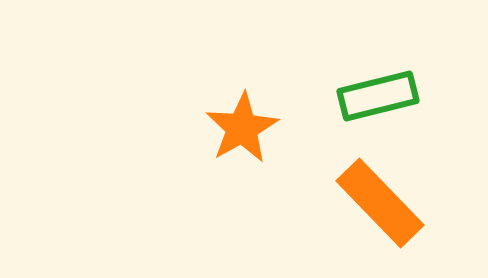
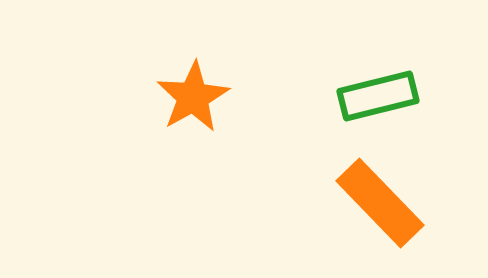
orange star: moved 49 px left, 31 px up
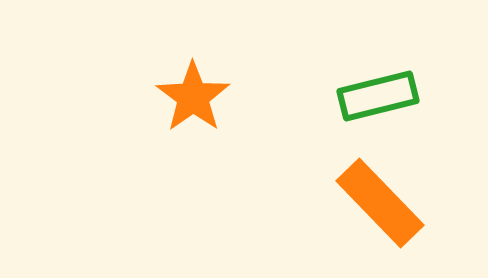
orange star: rotated 6 degrees counterclockwise
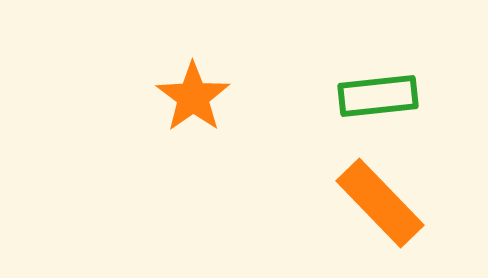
green rectangle: rotated 8 degrees clockwise
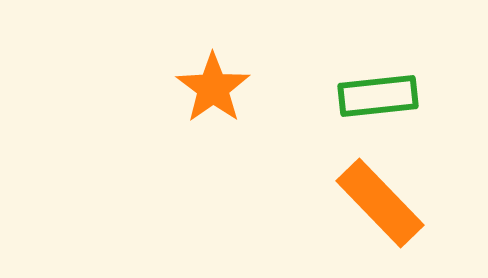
orange star: moved 20 px right, 9 px up
